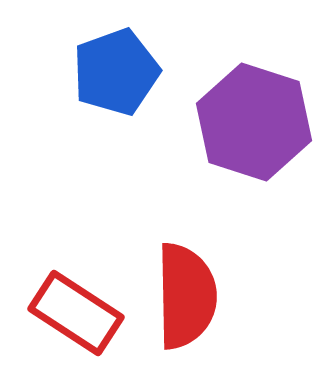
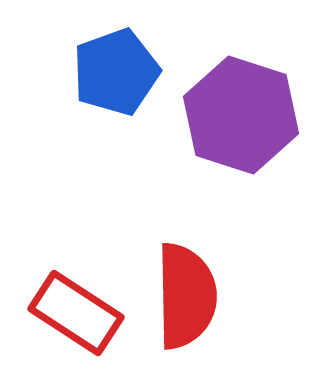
purple hexagon: moved 13 px left, 7 px up
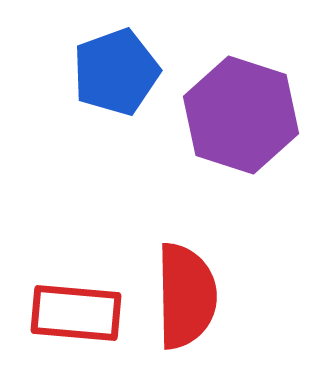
red rectangle: rotated 28 degrees counterclockwise
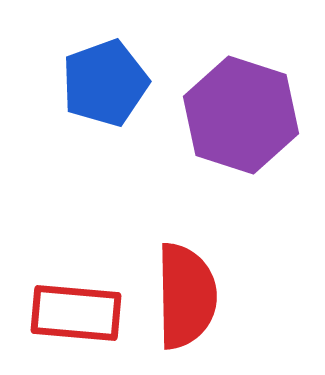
blue pentagon: moved 11 px left, 11 px down
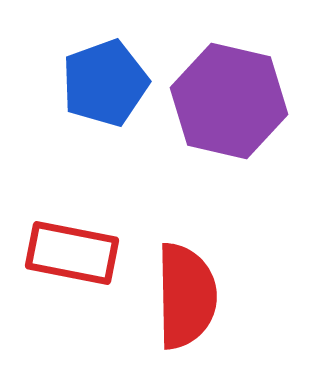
purple hexagon: moved 12 px left, 14 px up; rotated 5 degrees counterclockwise
red rectangle: moved 4 px left, 60 px up; rotated 6 degrees clockwise
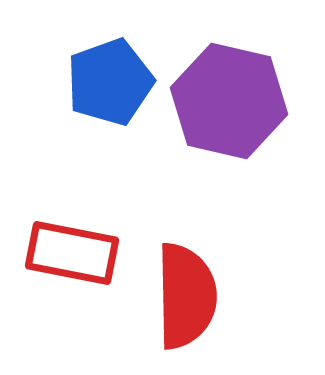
blue pentagon: moved 5 px right, 1 px up
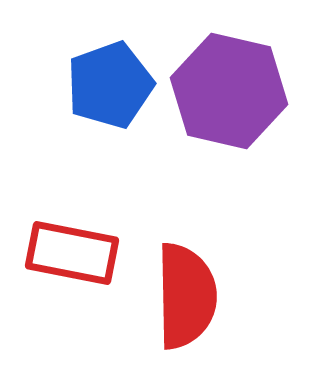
blue pentagon: moved 3 px down
purple hexagon: moved 10 px up
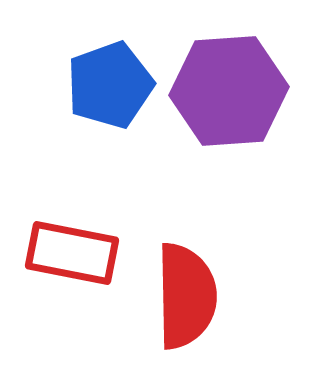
purple hexagon: rotated 17 degrees counterclockwise
